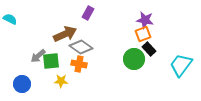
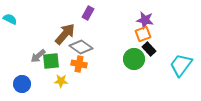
brown arrow: rotated 25 degrees counterclockwise
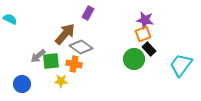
orange cross: moved 5 px left
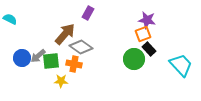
purple star: moved 2 px right
cyan trapezoid: rotated 100 degrees clockwise
blue circle: moved 26 px up
